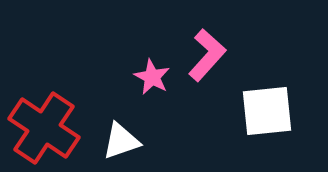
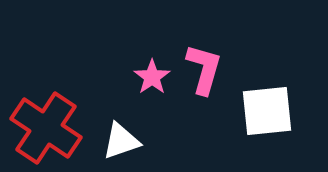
pink L-shape: moved 3 px left, 14 px down; rotated 26 degrees counterclockwise
pink star: rotated 9 degrees clockwise
red cross: moved 2 px right
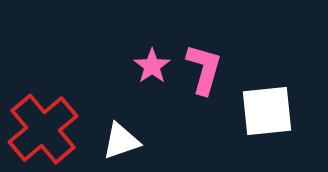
pink star: moved 11 px up
red cross: moved 3 px left, 1 px down; rotated 16 degrees clockwise
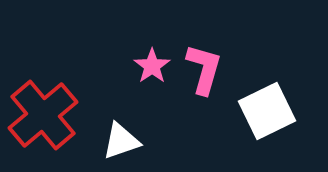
white square: rotated 20 degrees counterclockwise
red cross: moved 14 px up
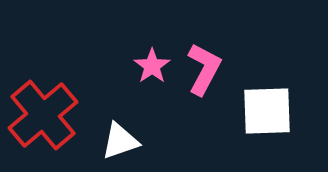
pink L-shape: rotated 12 degrees clockwise
white square: rotated 24 degrees clockwise
white triangle: moved 1 px left
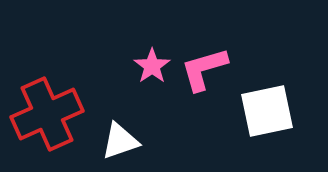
pink L-shape: rotated 134 degrees counterclockwise
white square: rotated 10 degrees counterclockwise
red cross: moved 4 px right, 1 px up; rotated 16 degrees clockwise
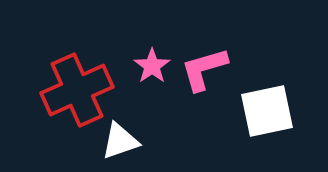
red cross: moved 30 px right, 24 px up
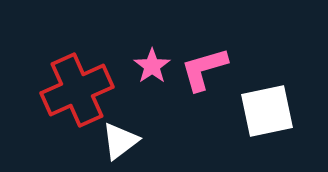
white triangle: rotated 18 degrees counterclockwise
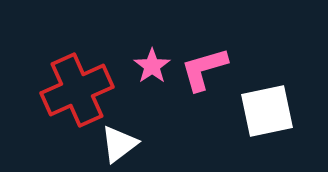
white triangle: moved 1 px left, 3 px down
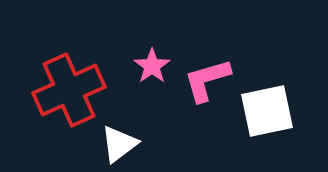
pink L-shape: moved 3 px right, 11 px down
red cross: moved 8 px left
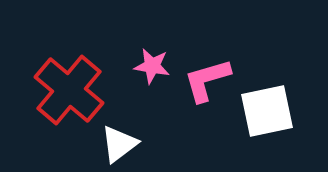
pink star: rotated 27 degrees counterclockwise
red cross: rotated 26 degrees counterclockwise
